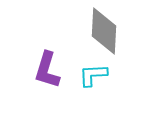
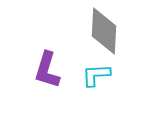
cyan L-shape: moved 3 px right
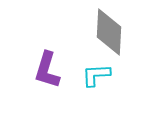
gray diamond: moved 5 px right, 1 px down
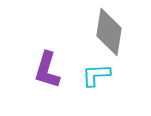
gray diamond: rotated 6 degrees clockwise
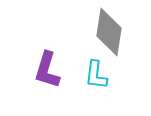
cyan L-shape: rotated 80 degrees counterclockwise
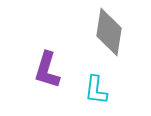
cyan L-shape: moved 15 px down
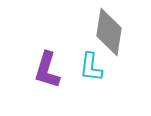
cyan L-shape: moved 5 px left, 23 px up
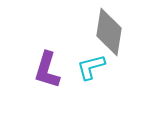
cyan L-shape: rotated 68 degrees clockwise
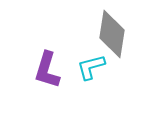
gray diamond: moved 3 px right, 2 px down
